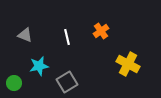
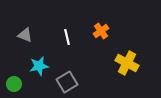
yellow cross: moved 1 px left, 1 px up
green circle: moved 1 px down
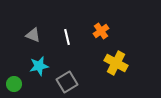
gray triangle: moved 8 px right
yellow cross: moved 11 px left
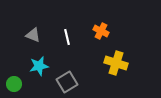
orange cross: rotated 28 degrees counterclockwise
yellow cross: rotated 10 degrees counterclockwise
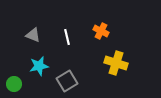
gray square: moved 1 px up
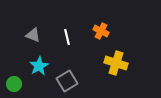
cyan star: rotated 18 degrees counterclockwise
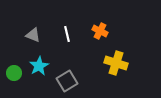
orange cross: moved 1 px left
white line: moved 3 px up
green circle: moved 11 px up
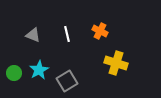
cyan star: moved 4 px down
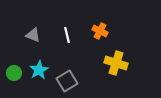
white line: moved 1 px down
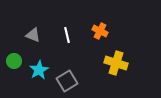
green circle: moved 12 px up
